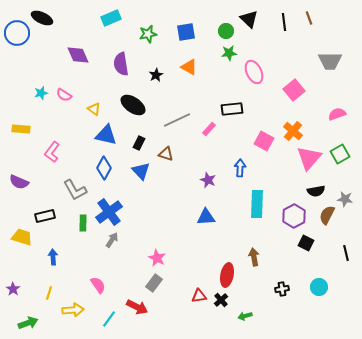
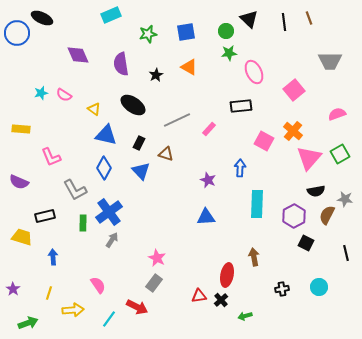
cyan rectangle at (111, 18): moved 3 px up
black rectangle at (232, 109): moved 9 px right, 3 px up
pink L-shape at (52, 152): moved 1 px left, 5 px down; rotated 60 degrees counterclockwise
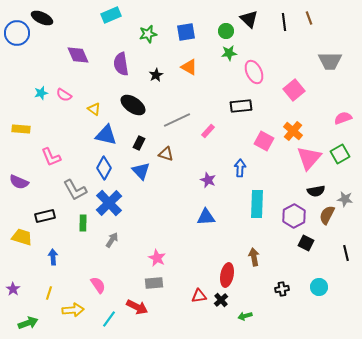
pink semicircle at (337, 114): moved 6 px right, 4 px down
pink rectangle at (209, 129): moved 1 px left, 2 px down
blue cross at (109, 212): moved 9 px up; rotated 8 degrees counterclockwise
gray rectangle at (154, 283): rotated 48 degrees clockwise
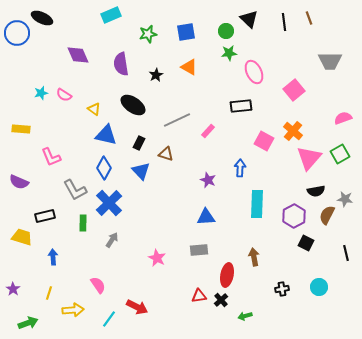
gray rectangle at (154, 283): moved 45 px right, 33 px up
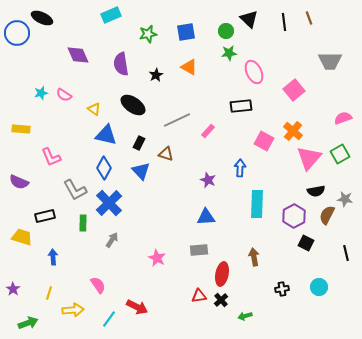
red ellipse at (227, 275): moved 5 px left, 1 px up
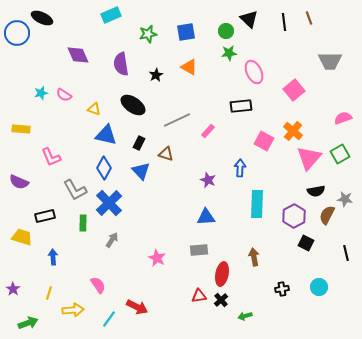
yellow triangle at (94, 109): rotated 16 degrees counterclockwise
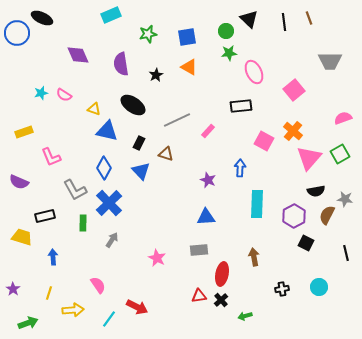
blue square at (186, 32): moved 1 px right, 5 px down
yellow rectangle at (21, 129): moved 3 px right, 3 px down; rotated 24 degrees counterclockwise
blue triangle at (106, 135): moved 1 px right, 4 px up
